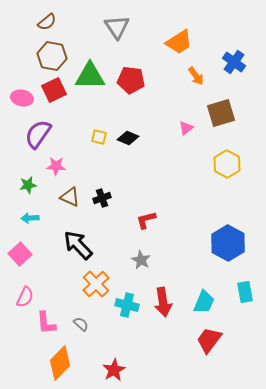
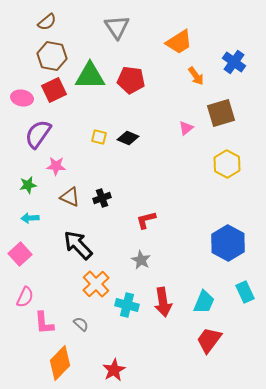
cyan rectangle: rotated 15 degrees counterclockwise
pink L-shape: moved 2 px left
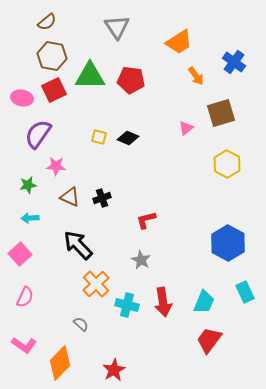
pink L-shape: moved 20 px left, 22 px down; rotated 50 degrees counterclockwise
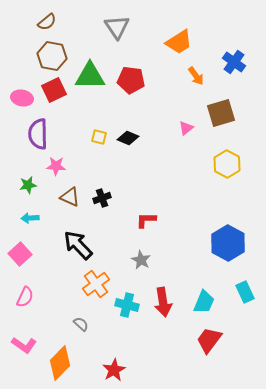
purple semicircle: rotated 36 degrees counterclockwise
red L-shape: rotated 15 degrees clockwise
orange cross: rotated 8 degrees clockwise
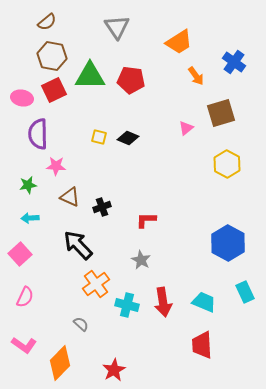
black cross: moved 9 px down
cyan trapezoid: rotated 90 degrees counterclockwise
red trapezoid: moved 7 px left, 5 px down; rotated 40 degrees counterclockwise
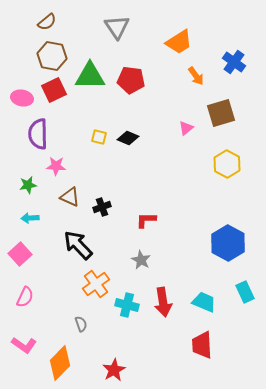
gray semicircle: rotated 28 degrees clockwise
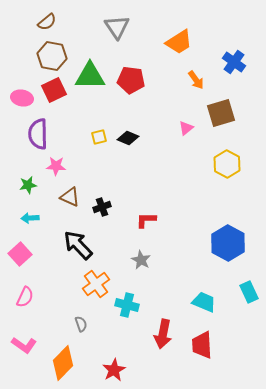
orange arrow: moved 4 px down
yellow square: rotated 28 degrees counterclockwise
cyan rectangle: moved 4 px right
red arrow: moved 32 px down; rotated 20 degrees clockwise
orange diamond: moved 3 px right
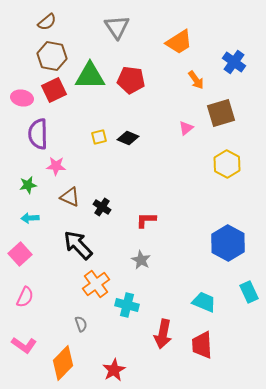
black cross: rotated 36 degrees counterclockwise
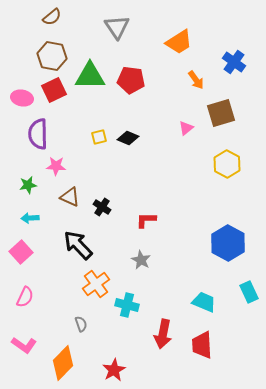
brown semicircle: moved 5 px right, 5 px up
pink square: moved 1 px right, 2 px up
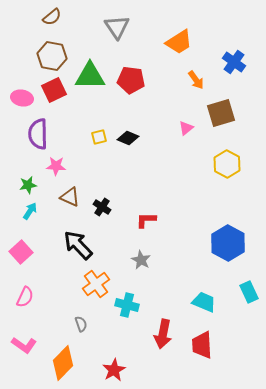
cyan arrow: moved 7 px up; rotated 126 degrees clockwise
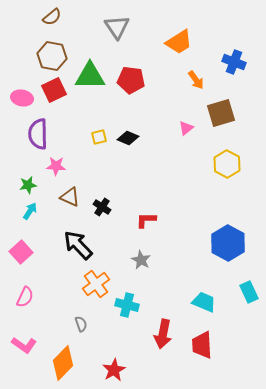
blue cross: rotated 15 degrees counterclockwise
